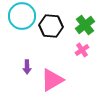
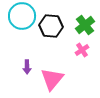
pink triangle: moved 1 px up; rotated 20 degrees counterclockwise
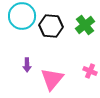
pink cross: moved 8 px right, 21 px down; rotated 32 degrees counterclockwise
purple arrow: moved 2 px up
